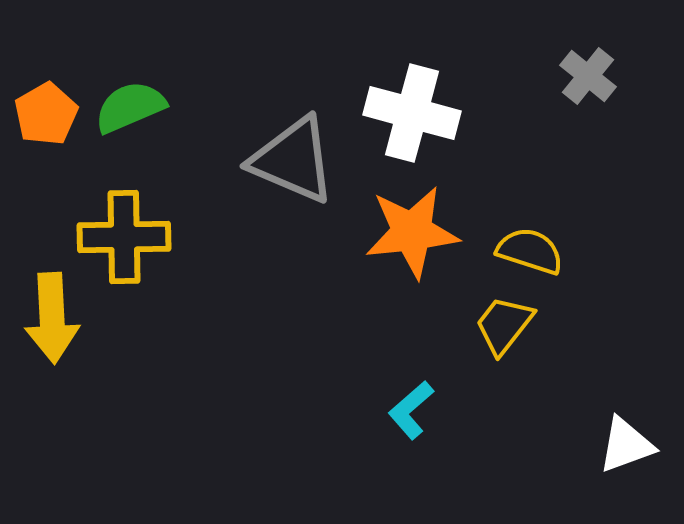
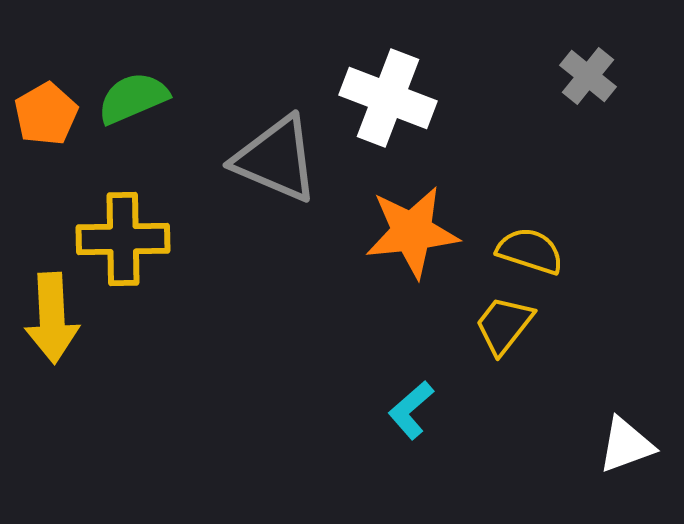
green semicircle: moved 3 px right, 9 px up
white cross: moved 24 px left, 15 px up; rotated 6 degrees clockwise
gray triangle: moved 17 px left, 1 px up
yellow cross: moved 1 px left, 2 px down
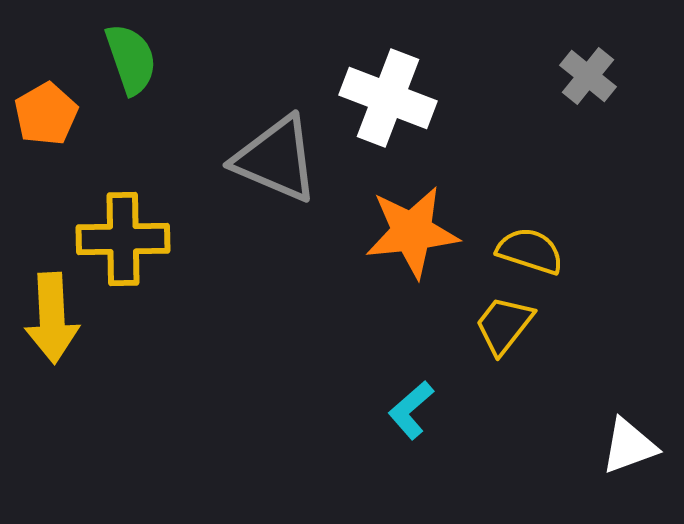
green semicircle: moved 2 px left, 39 px up; rotated 94 degrees clockwise
white triangle: moved 3 px right, 1 px down
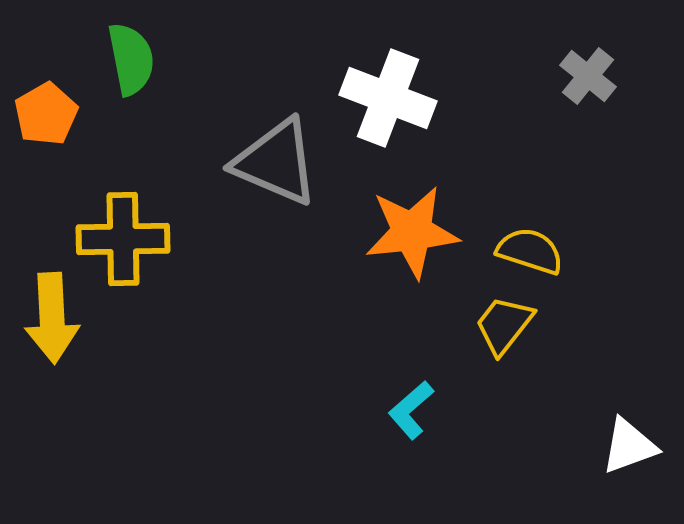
green semicircle: rotated 8 degrees clockwise
gray triangle: moved 3 px down
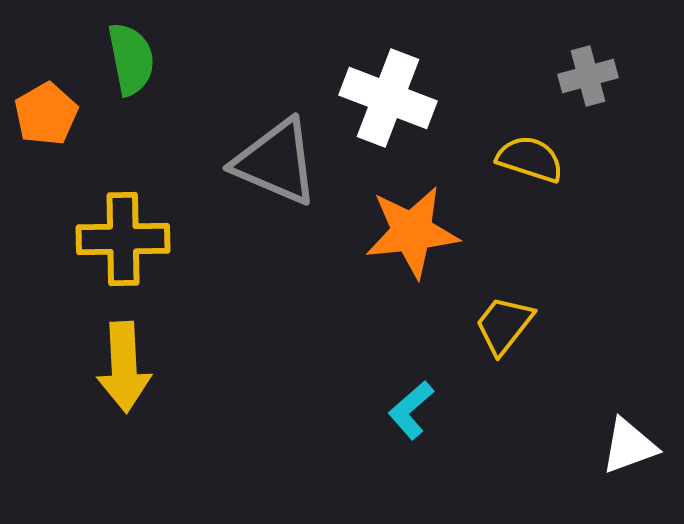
gray cross: rotated 36 degrees clockwise
yellow semicircle: moved 92 px up
yellow arrow: moved 72 px right, 49 px down
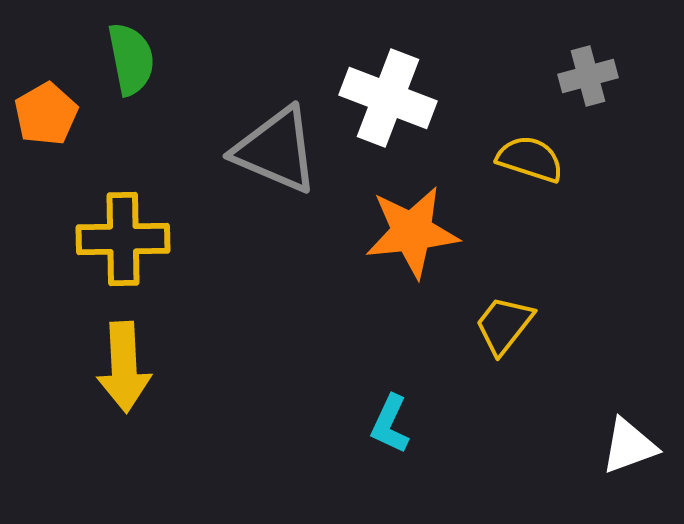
gray triangle: moved 12 px up
cyan L-shape: moved 21 px left, 14 px down; rotated 24 degrees counterclockwise
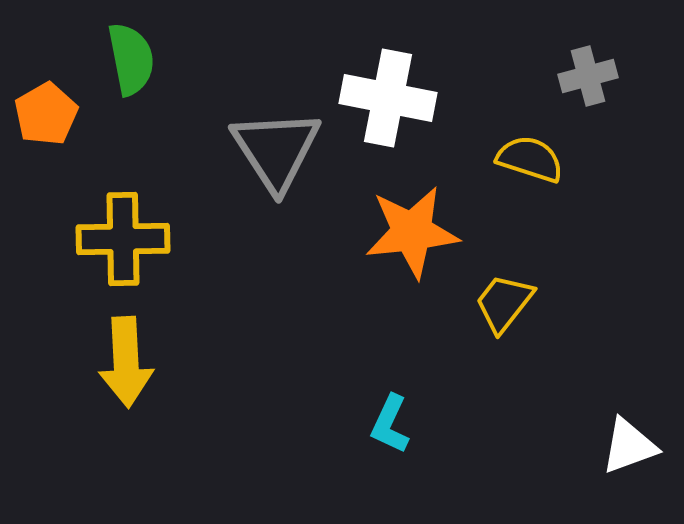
white cross: rotated 10 degrees counterclockwise
gray triangle: rotated 34 degrees clockwise
yellow trapezoid: moved 22 px up
yellow arrow: moved 2 px right, 5 px up
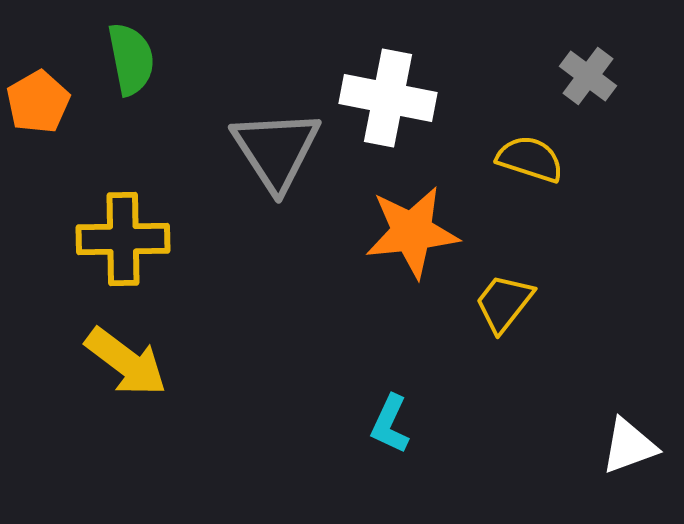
gray cross: rotated 38 degrees counterclockwise
orange pentagon: moved 8 px left, 12 px up
yellow arrow: rotated 50 degrees counterclockwise
